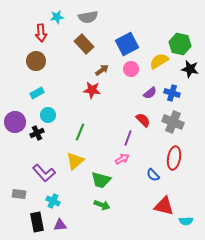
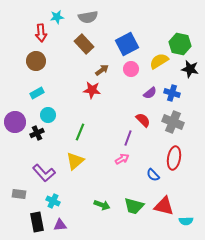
green trapezoid: moved 33 px right, 26 px down
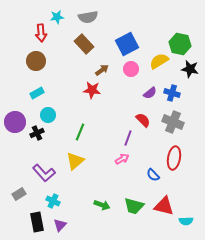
gray rectangle: rotated 40 degrees counterclockwise
purple triangle: rotated 40 degrees counterclockwise
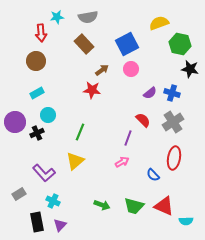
yellow semicircle: moved 38 px up; rotated 12 degrees clockwise
gray cross: rotated 35 degrees clockwise
pink arrow: moved 3 px down
red triangle: rotated 10 degrees clockwise
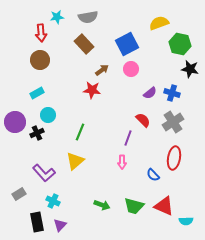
brown circle: moved 4 px right, 1 px up
pink arrow: rotated 120 degrees clockwise
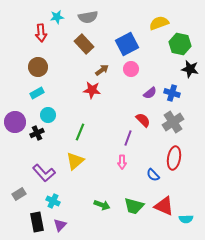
brown circle: moved 2 px left, 7 px down
cyan semicircle: moved 2 px up
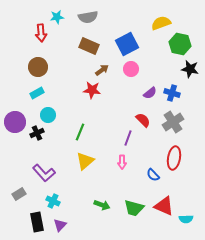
yellow semicircle: moved 2 px right
brown rectangle: moved 5 px right, 2 px down; rotated 24 degrees counterclockwise
yellow triangle: moved 10 px right
green trapezoid: moved 2 px down
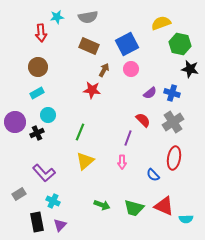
brown arrow: moved 2 px right; rotated 24 degrees counterclockwise
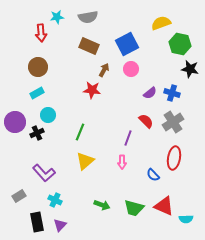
red semicircle: moved 3 px right, 1 px down
gray rectangle: moved 2 px down
cyan cross: moved 2 px right, 1 px up
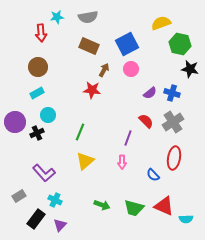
black rectangle: moved 1 px left, 3 px up; rotated 48 degrees clockwise
